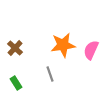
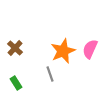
orange star: moved 6 px down; rotated 15 degrees counterclockwise
pink semicircle: moved 1 px left, 1 px up
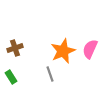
brown cross: rotated 28 degrees clockwise
green rectangle: moved 5 px left, 6 px up
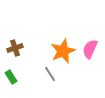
gray line: rotated 14 degrees counterclockwise
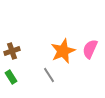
brown cross: moved 3 px left, 3 px down
gray line: moved 1 px left, 1 px down
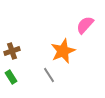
pink semicircle: moved 5 px left, 24 px up; rotated 18 degrees clockwise
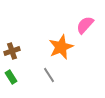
orange star: moved 2 px left, 4 px up
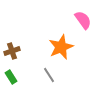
pink semicircle: moved 2 px left, 5 px up; rotated 102 degrees clockwise
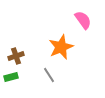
brown cross: moved 4 px right, 5 px down
green rectangle: rotated 72 degrees counterclockwise
